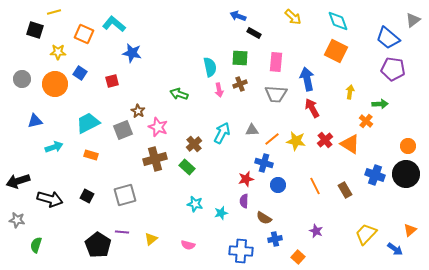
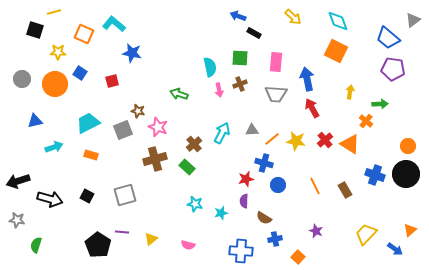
brown star at (138, 111): rotated 16 degrees counterclockwise
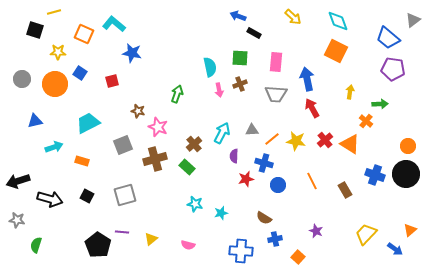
green arrow at (179, 94): moved 2 px left; rotated 90 degrees clockwise
gray square at (123, 130): moved 15 px down
orange rectangle at (91, 155): moved 9 px left, 6 px down
orange line at (315, 186): moved 3 px left, 5 px up
purple semicircle at (244, 201): moved 10 px left, 45 px up
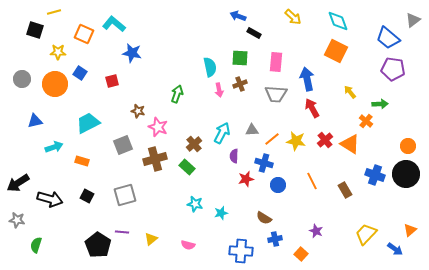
yellow arrow at (350, 92): rotated 48 degrees counterclockwise
black arrow at (18, 181): moved 2 px down; rotated 15 degrees counterclockwise
orange square at (298, 257): moved 3 px right, 3 px up
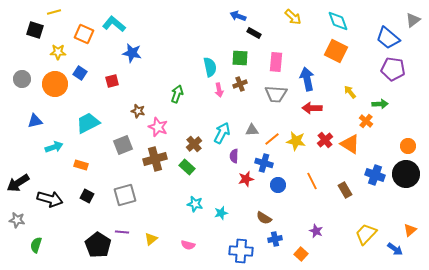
red arrow at (312, 108): rotated 60 degrees counterclockwise
orange rectangle at (82, 161): moved 1 px left, 4 px down
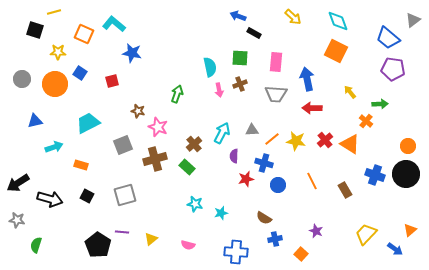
blue cross at (241, 251): moved 5 px left, 1 px down
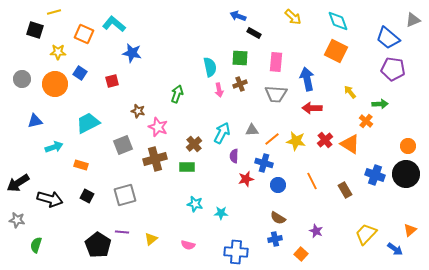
gray triangle at (413, 20): rotated 14 degrees clockwise
green rectangle at (187, 167): rotated 42 degrees counterclockwise
cyan star at (221, 213): rotated 16 degrees clockwise
brown semicircle at (264, 218): moved 14 px right
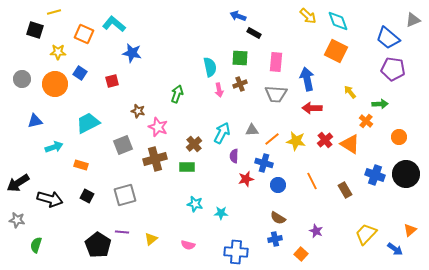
yellow arrow at (293, 17): moved 15 px right, 1 px up
orange circle at (408, 146): moved 9 px left, 9 px up
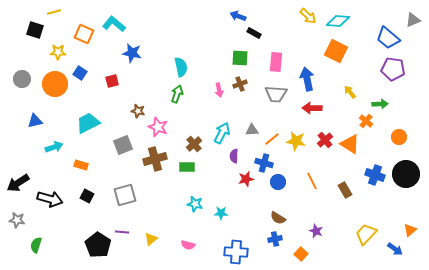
cyan diamond at (338, 21): rotated 65 degrees counterclockwise
cyan semicircle at (210, 67): moved 29 px left
blue circle at (278, 185): moved 3 px up
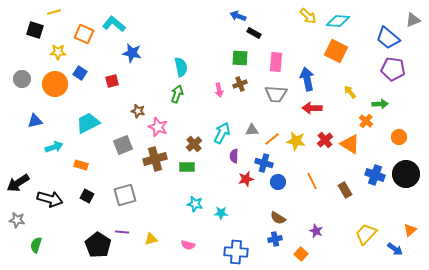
yellow triangle at (151, 239): rotated 24 degrees clockwise
